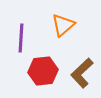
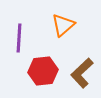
purple line: moved 2 px left
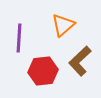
brown L-shape: moved 2 px left, 12 px up
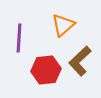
red hexagon: moved 3 px right, 1 px up
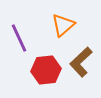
purple line: rotated 28 degrees counterclockwise
brown L-shape: moved 1 px right, 1 px down
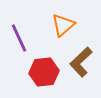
red hexagon: moved 2 px left, 2 px down
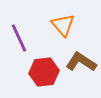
orange triangle: rotated 30 degrees counterclockwise
brown L-shape: rotated 76 degrees clockwise
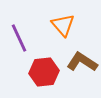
brown L-shape: moved 1 px right
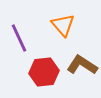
brown L-shape: moved 3 px down
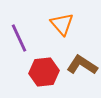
orange triangle: moved 1 px left, 1 px up
